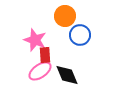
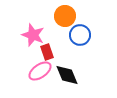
pink star: moved 2 px left, 5 px up
red rectangle: moved 2 px right, 3 px up; rotated 14 degrees counterclockwise
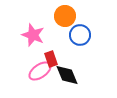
red rectangle: moved 4 px right, 7 px down
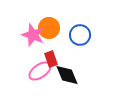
orange circle: moved 16 px left, 12 px down
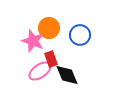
pink star: moved 6 px down
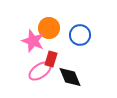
red rectangle: rotated 35 degrees clockwise
black diamond: moved 3 px right, 2 px down
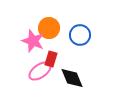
black diamond: moved 2 px right, 1 px down
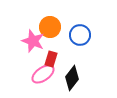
orange circle: moved 1 px right, 1 px up
pink ellipse: moved 3 px right, 3 px down
black diamond: rotated 60 degrees clockwise
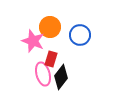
pink ellipse: rotated 70 degrees counterclockwise
black diamond: moved 11 px left, 1 px up
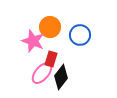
pink ellipse: moved 1 px left, 1 px up; rotated 55 degrees clockwise
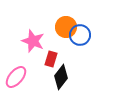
orange circle: moved 16 px right
pink ellipse: moved 26 px left, 4 px down
